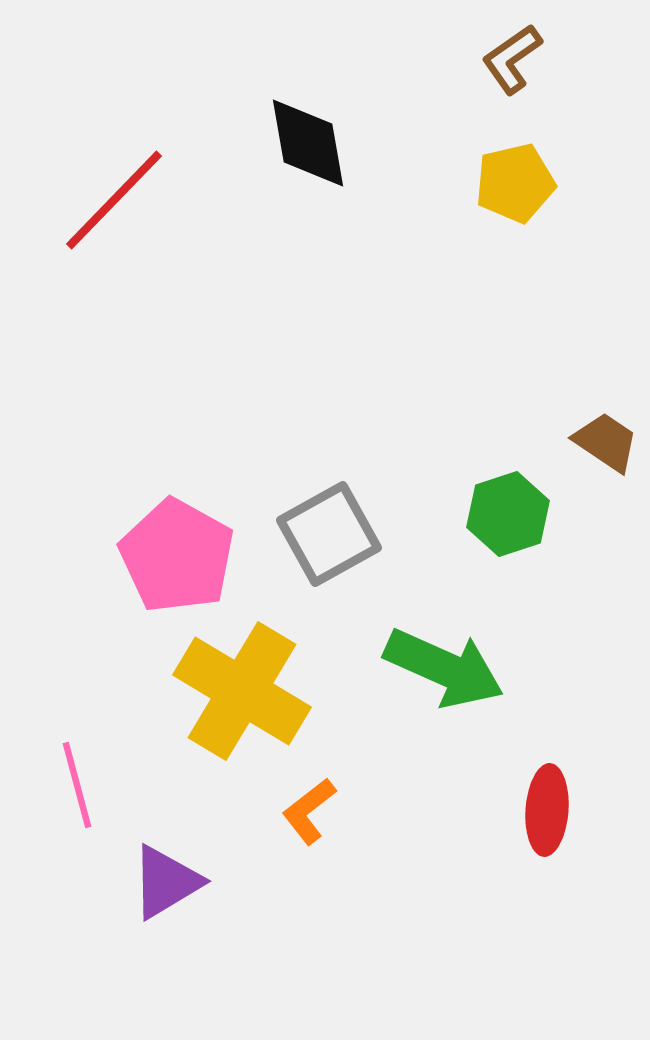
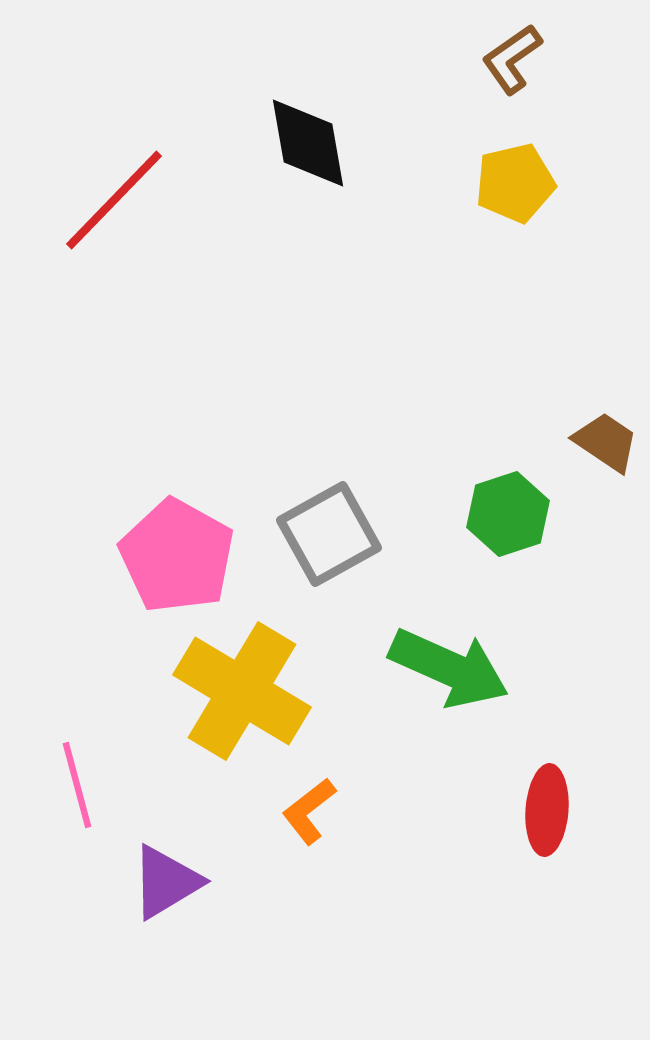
green arrow: moved 5 px right
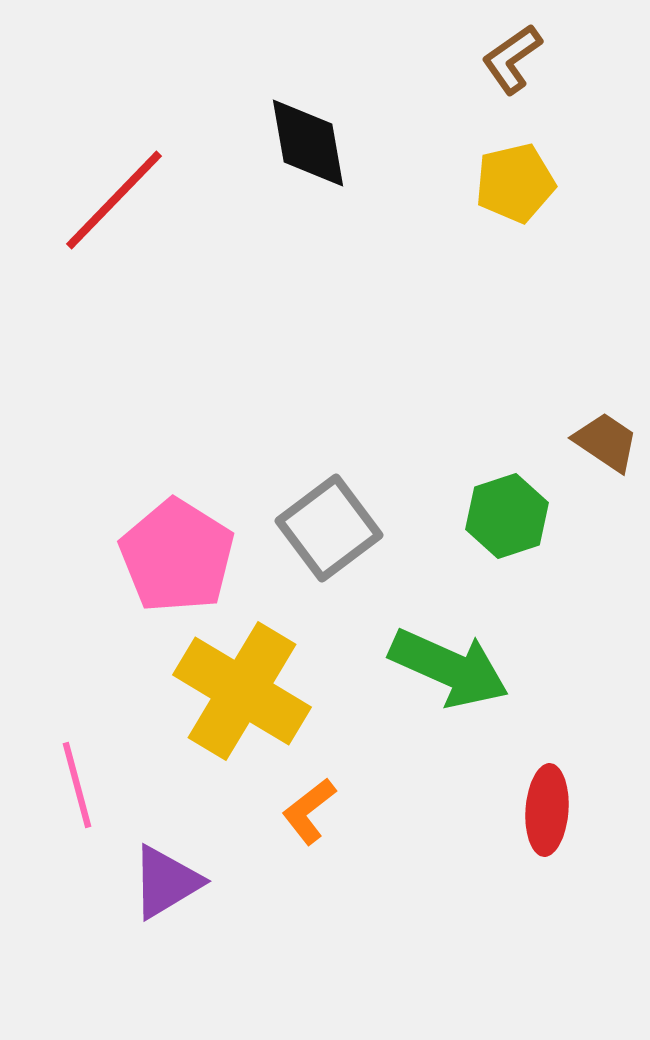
green hexagon: moved 1 px left, 2 px down
gray square: moved 6 px up; rotated 8 degrees counterclockwise
pink pentagon: rotated 3 degrees clockwise
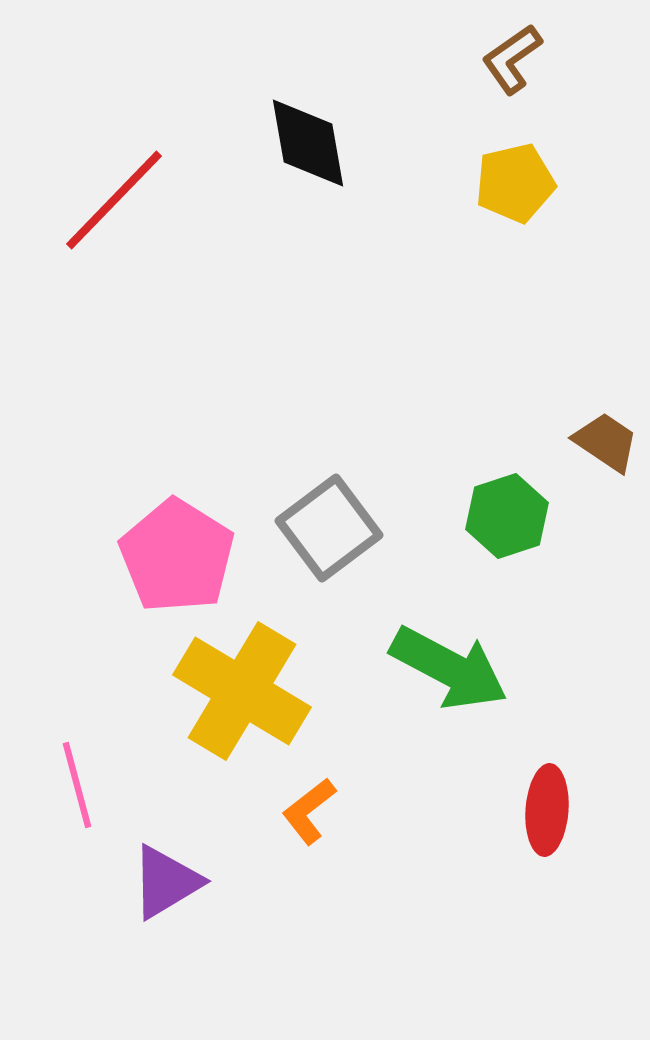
green arrow: rotated 4 degrees clockwise
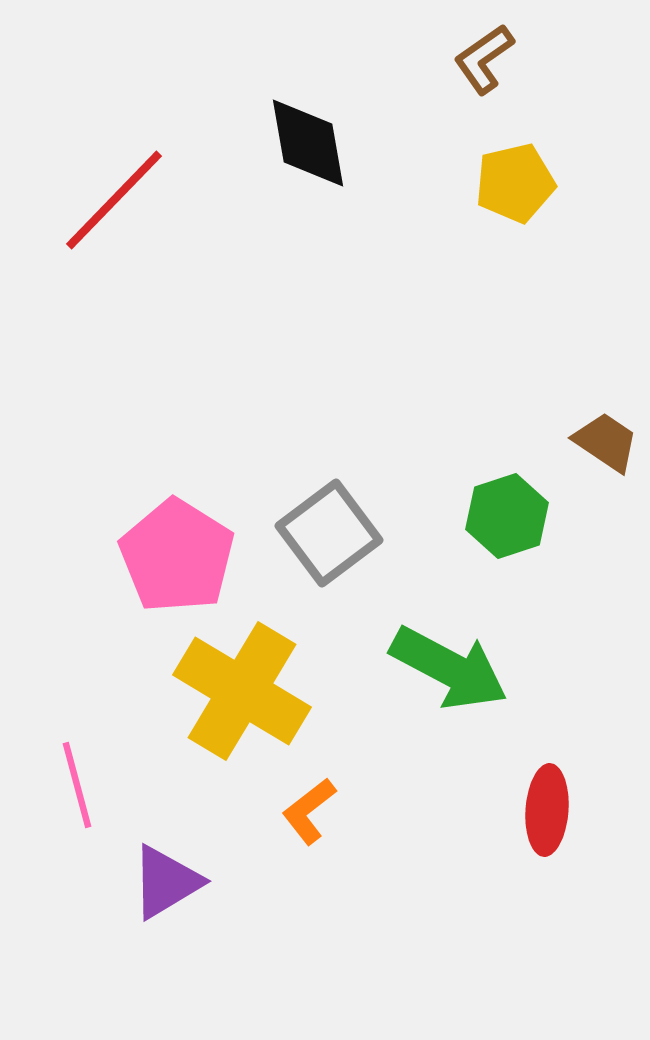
brown L-shape: moved 28 px left
gray square: moved 5 px down
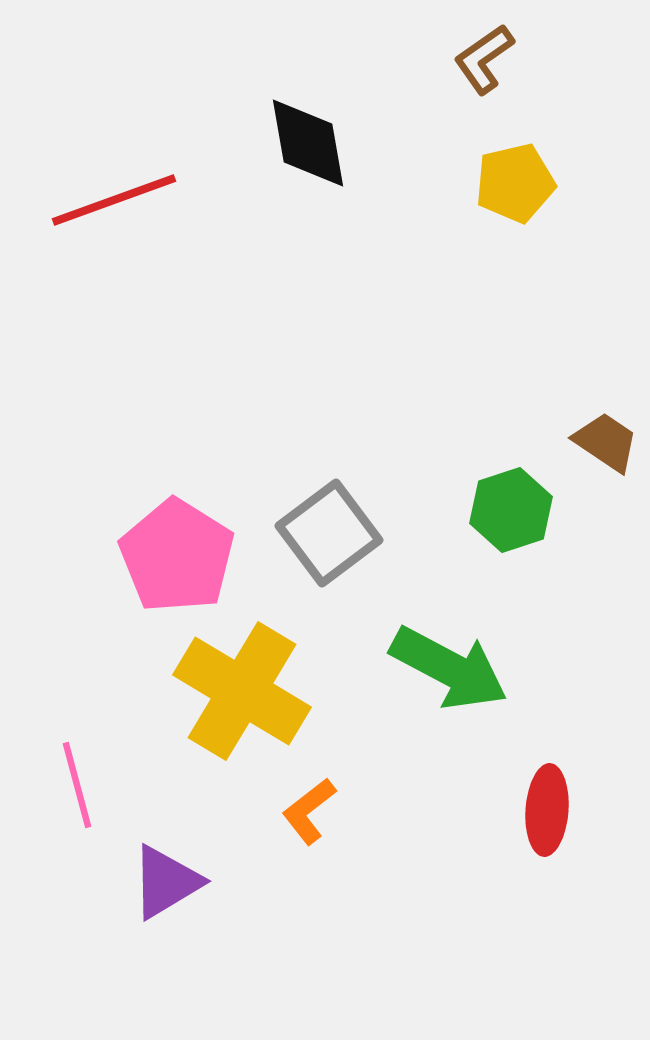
red line: rotated 26 degrees clockwise
green hexagon: moved 4 px right, 6 px up
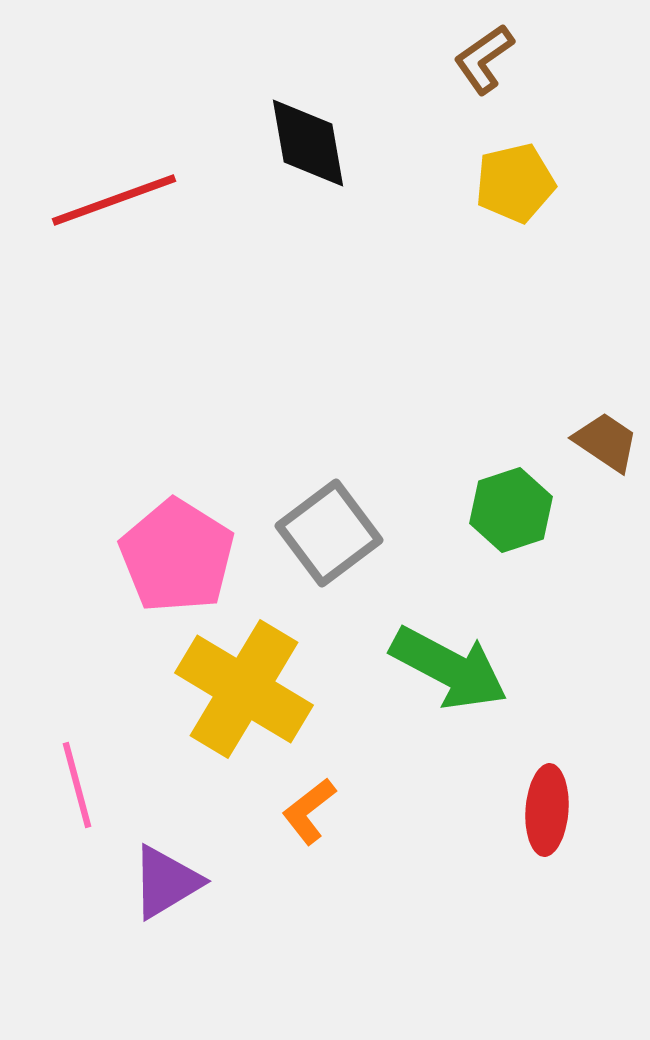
yellow cross: moved 2 px right, 2 px up
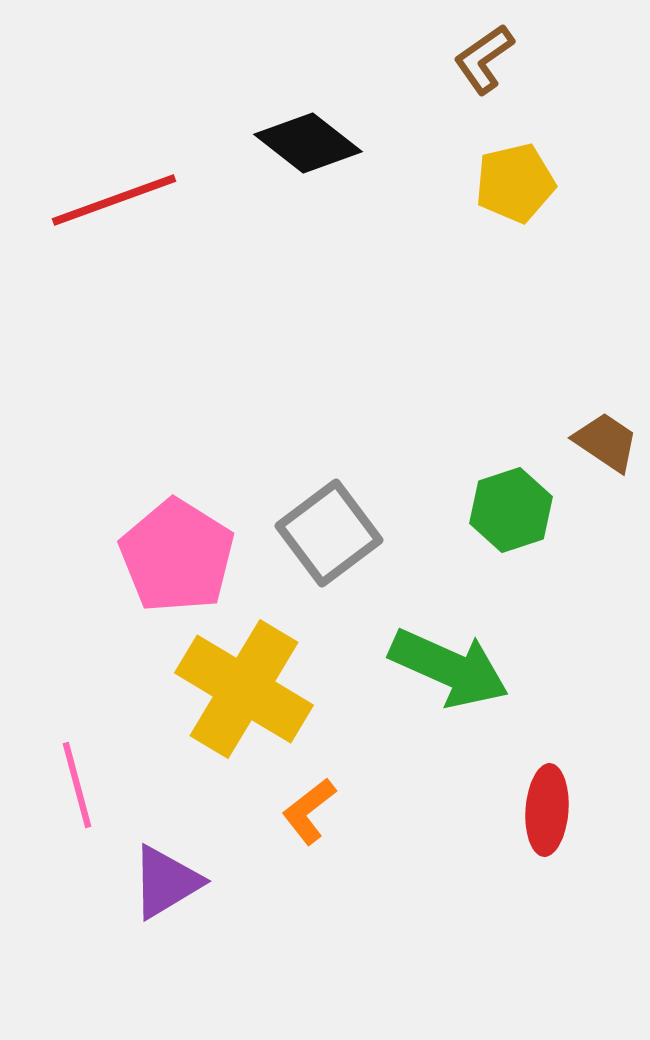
black diamond: rotated 42 degrees counterclockwise
green arrow: rotated 4 degrees counterclockwise
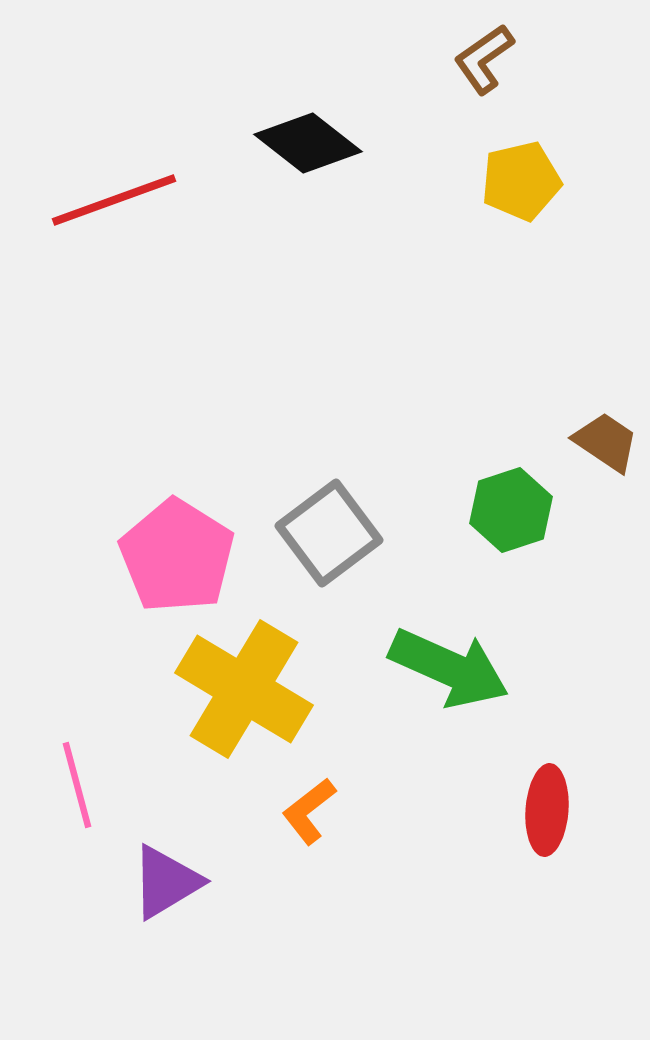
yellow pentagon: moved 6 px right, 2 px up
